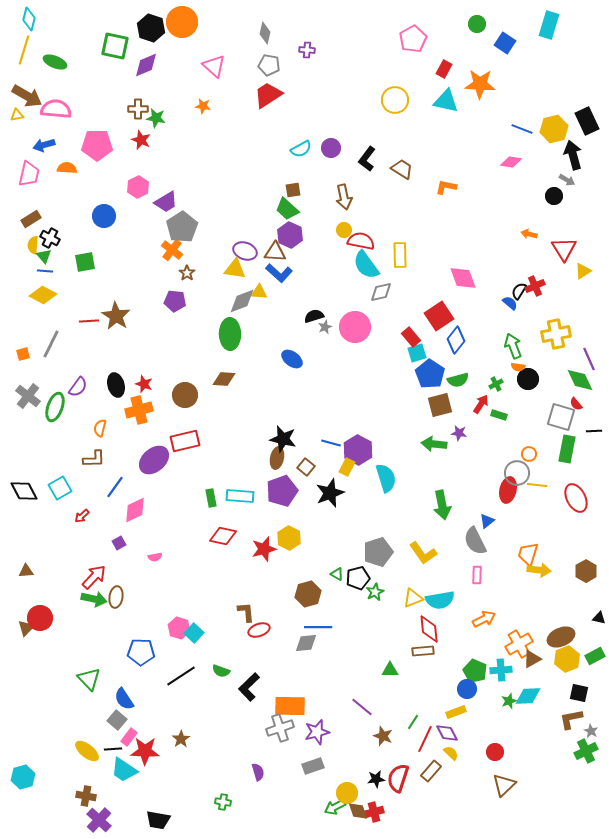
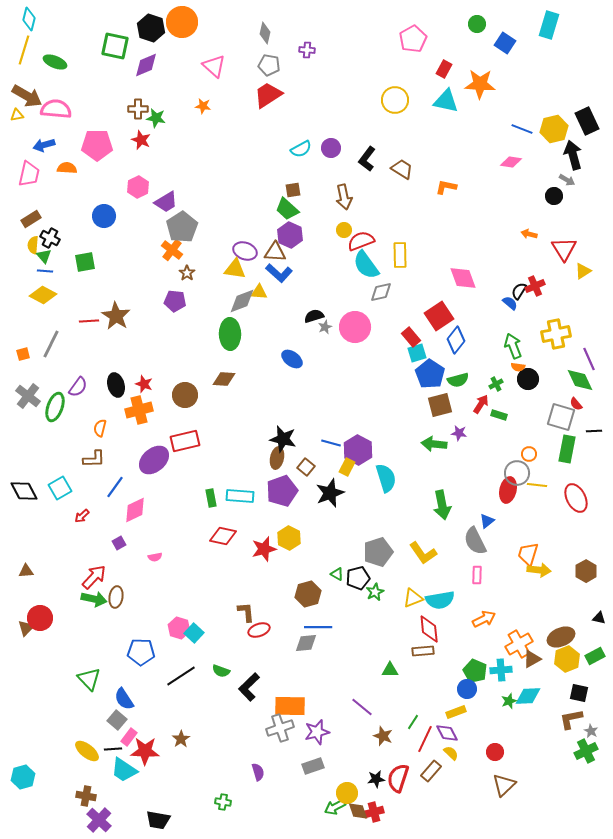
red semicircle at (361, 241): rotated 32 degrees counterclockwise
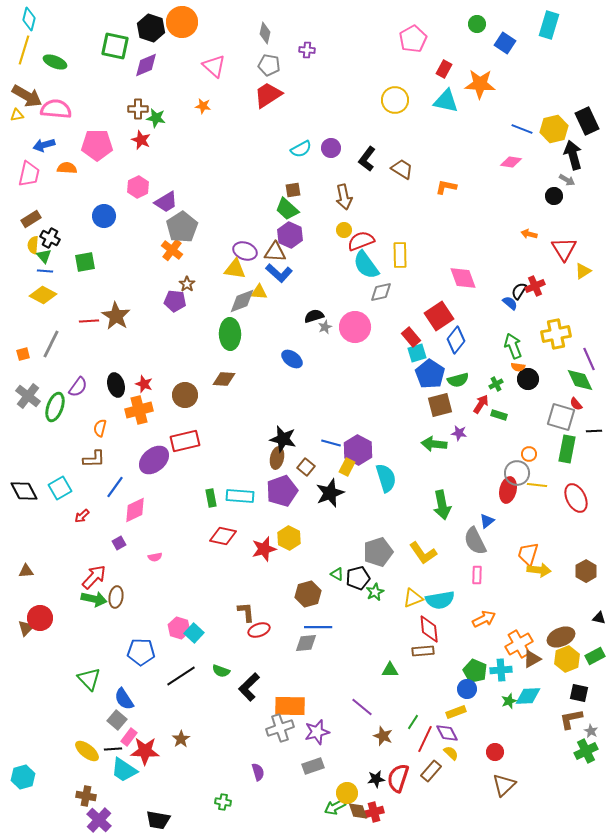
brown star at (187, 273): moved 11 px down
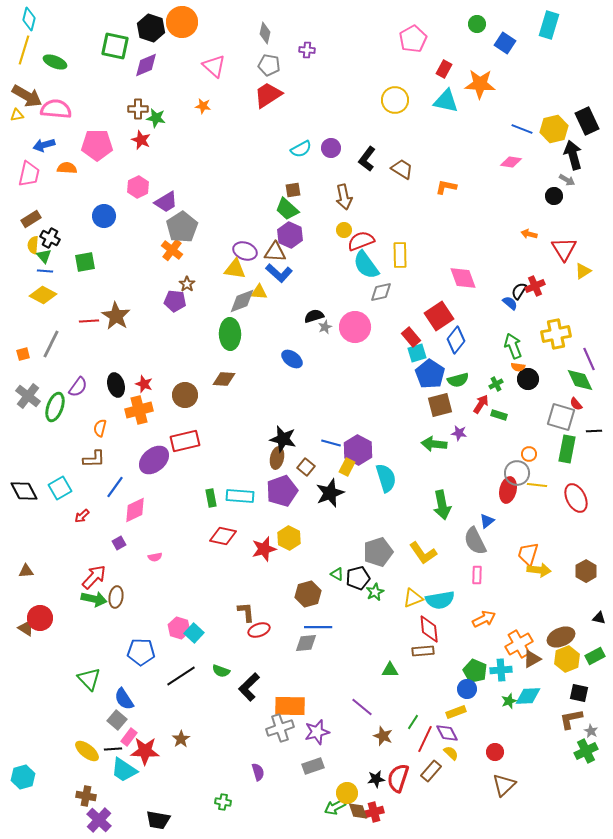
brown triangle at (26, 628): rotated 42 degrees counterclockwise
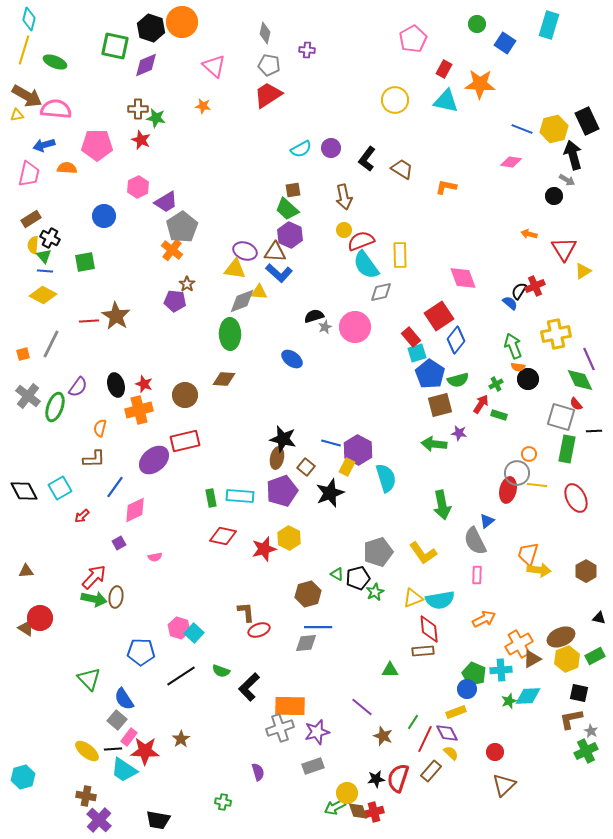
green pentagon at (475, 671): moved 1 px left, 3 px down
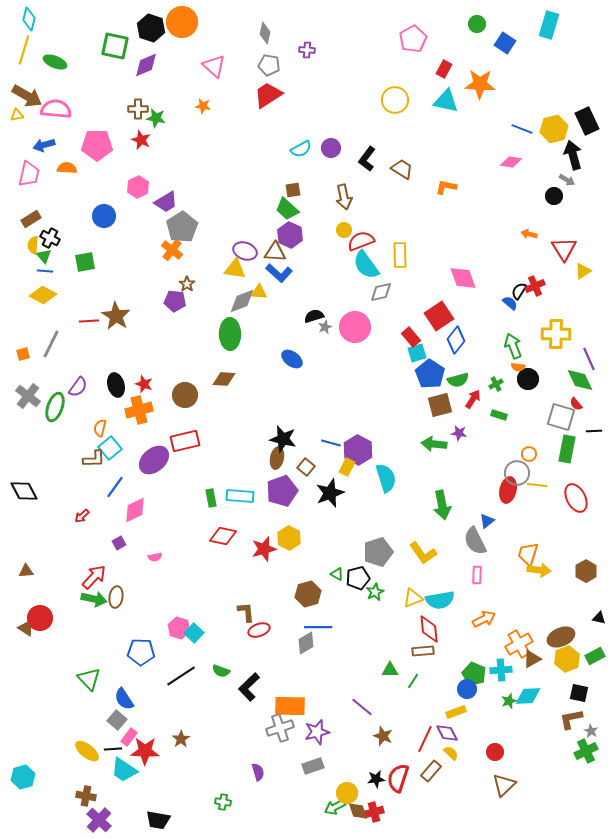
yellow cross at (556, 334): rotated 12 degrees clockwise
red arrow at (481, 404): moved 8 px left, 5 px up
cyan square at (60, 488): moved 50 px right, 40 px up; rotated 10 degrees counterclockwise
gray diamond at (306, 643): rotated 25 degrees counterclockwise
green line at (413, 722): moved 41 px up
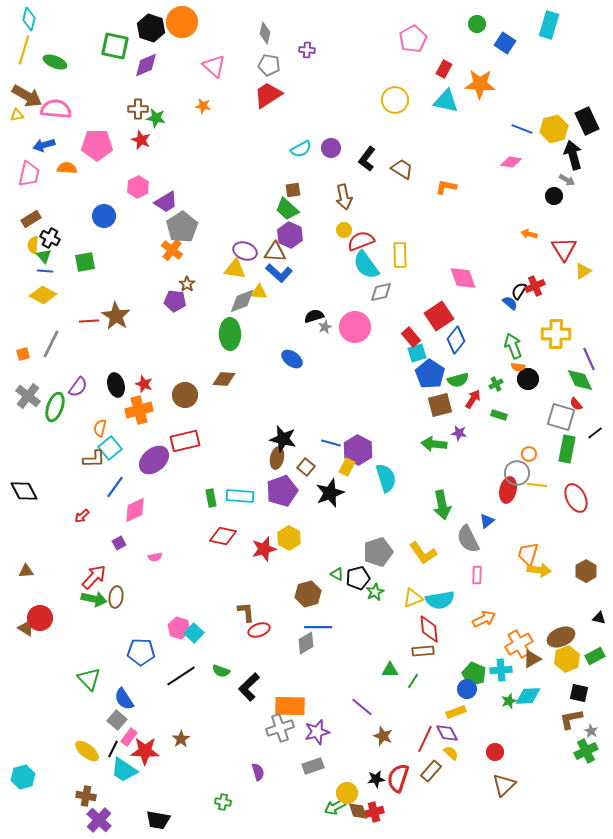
black line at (594, 431): moved 1 px right, 2 px down; rotated 35 degrees counterclockwise
gray semicircle at (475, 541): moved 7 px left, 2 px up
black line at (113, 749): rotated 60 degrees counterclockwise
